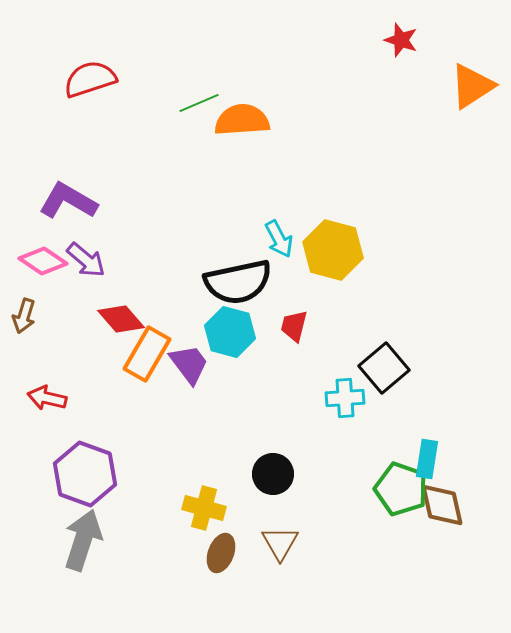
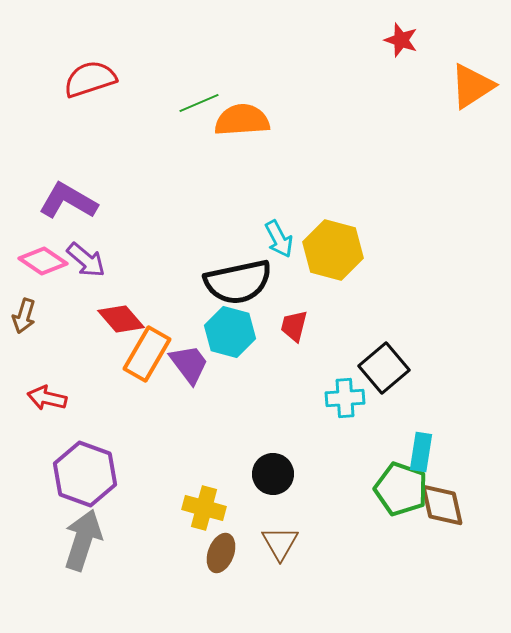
cyan rectangle: moved 6 px left, 7 px up
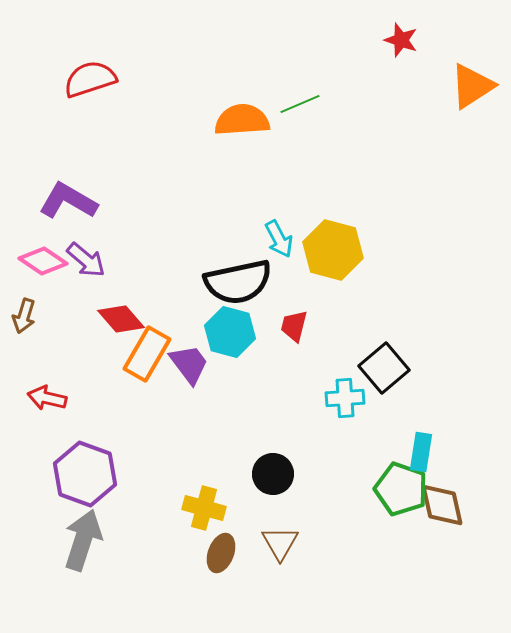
green line: moved 101 px right, 1 px down
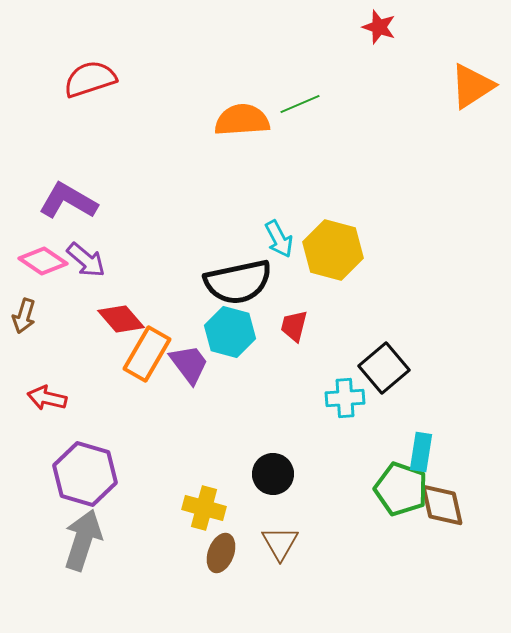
red star: moved 22 px left, 13 px up
purple hexagon: rotated 4 degrees counterclockwise
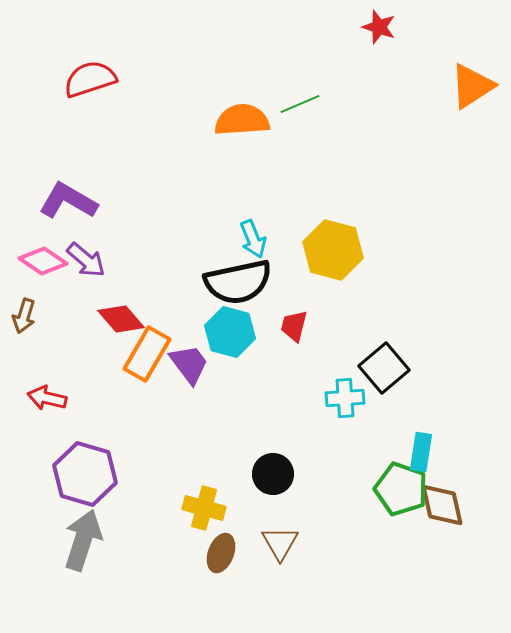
cyan arrow: moved 26 px left; rotated 6 degrees clockwise
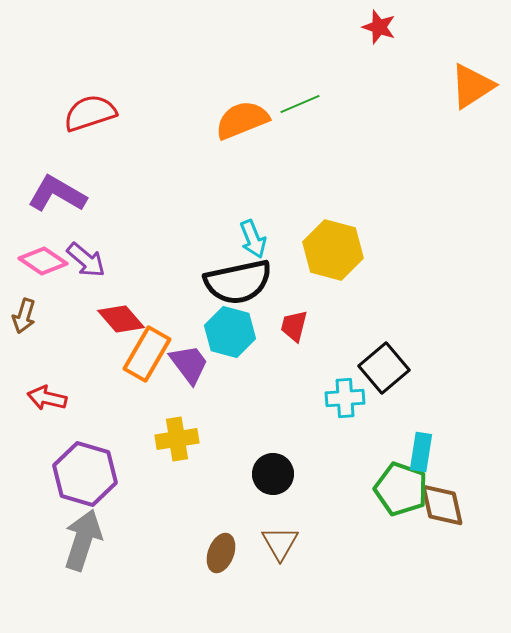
red semicircle: moved 34 px down
orange semicircle: rotated 18 degrees counterclockwise
purple L-shape: moved 11 px left, 7 px up
yellow cross: moved 27 px left, 69 px up; rotated 24 degrees counterclockwise
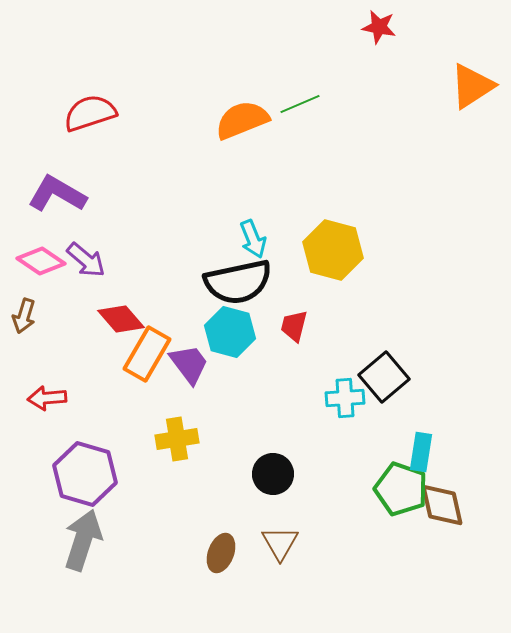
red star: rotated 8 degrees counterclockwise
pink diamond: moved 2 px left
black square: moved 9 px down
red arrow: rotated 18 degrees counterclockwise
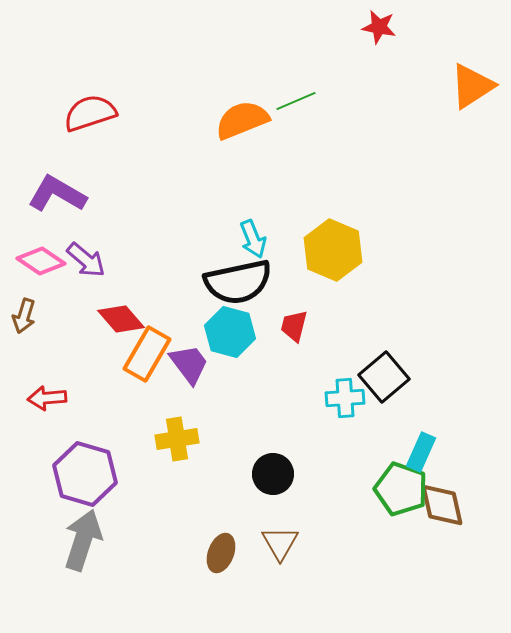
green line: moved 4 px left, 3 px up
yellow hexagon: rotated 8 degrees clockwise
cyan rectangle: rotated 15 degrees clockwise
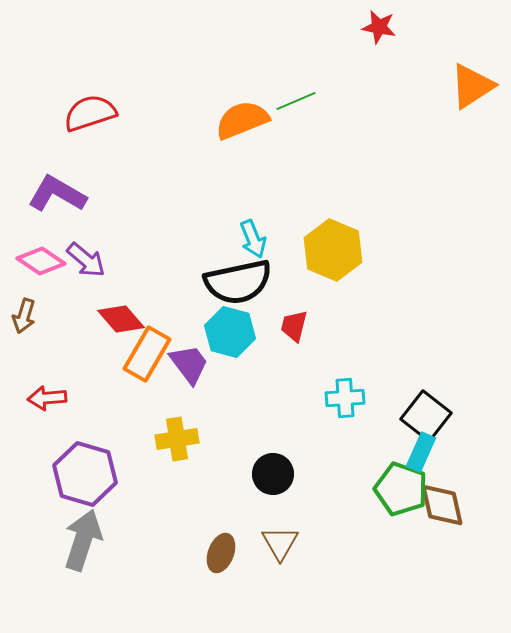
black square: moved 42 px right, 39 px down; rotated 12 degrees counterclockwise
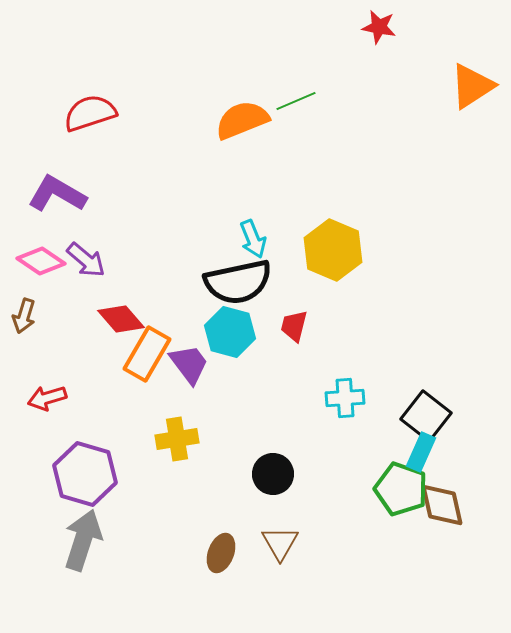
red arrow: rotated 12 degrees counterclockwise
